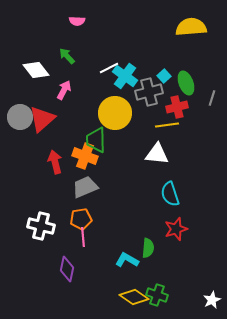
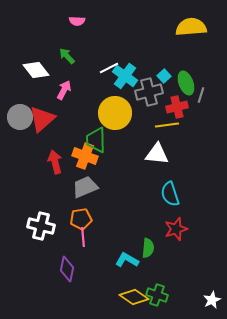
gray line: moved 11 px left, 3 px up
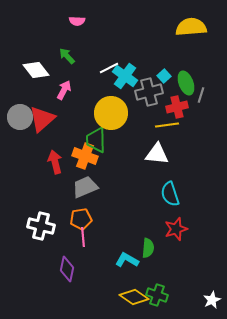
yellow circle: moved 4 px left
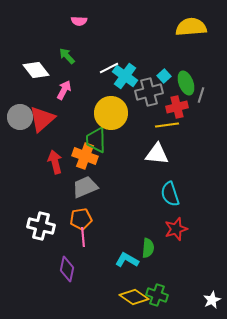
pink semicircle: moved 2 px right
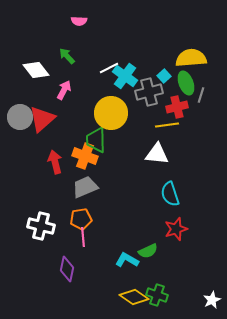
yellow semicircle: moved 31 px down
green semicircle: moved 3 px down; rotated 60 degrees clockwise
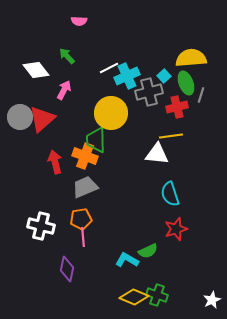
cyan cross: moved 2 px right; rotated 30 degrees clockwise
yellow line: moved 4 px right, 11 px down
yellow diamond: rotated 12 degrees counterclockwise
